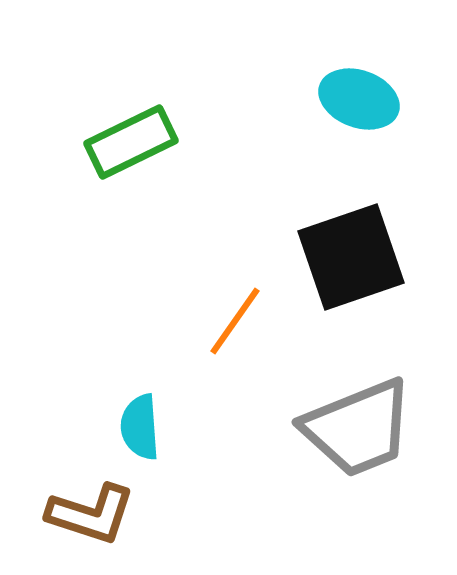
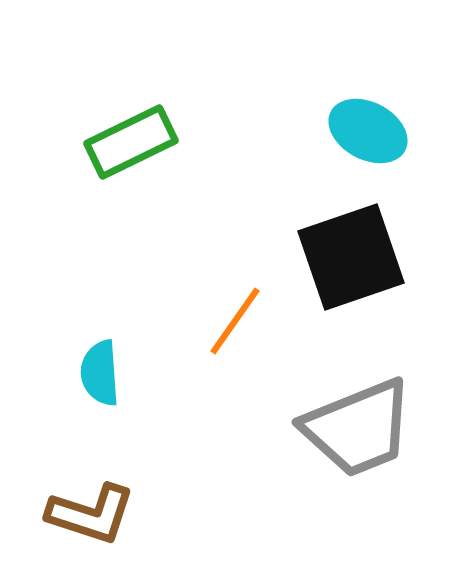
cyan ellipse: moved 9 px right, 32 px down; rotated 8 degrees clockwise
cyan semicircle: moved 40 px left, 54 px up
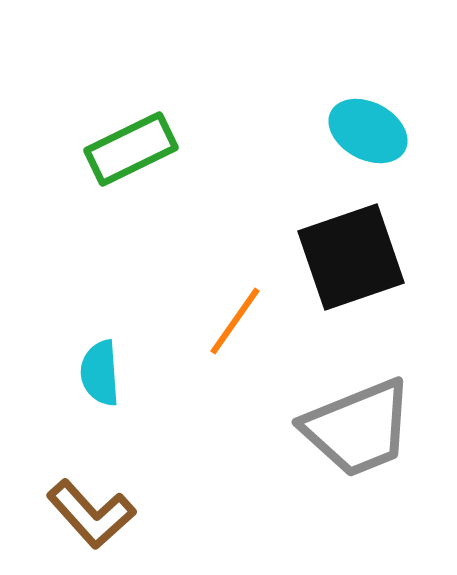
green rectangle: moved 7 px down
brown L-shape: rotated 30 degrees clockwise
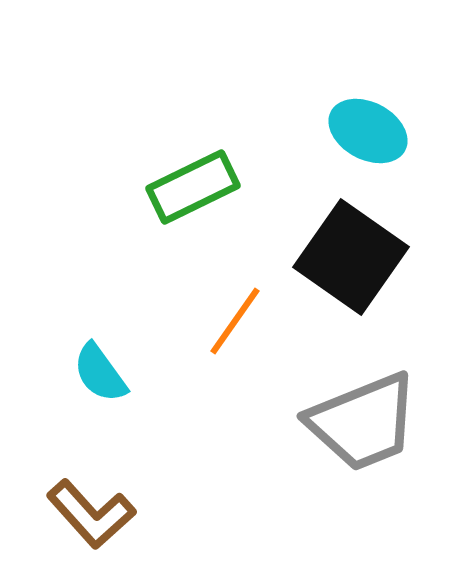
green rectangle: moved 62 px right, 38 px down
black square: rotated 36 degrees counterclockwise
cyan semicircle: rotated 32 degrees counterclockwise
gray trapezoid: moved 5 px right, 6 px up
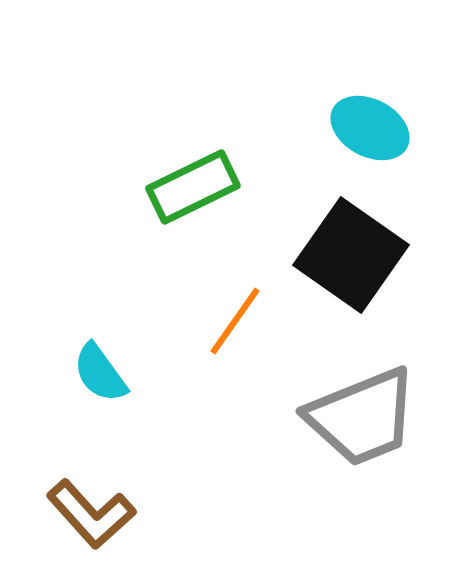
cyan ellipse: moved 2 px right, 3 px up
black square: moved 2 px up
gray trapezoid: moved 1 px left, 5 px up
